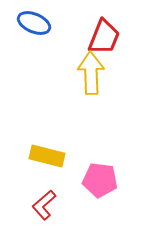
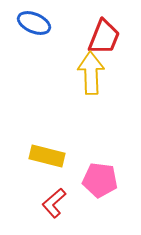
red L-shape: moved 10 px right, 2 px up
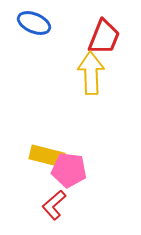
pink pentagon: moved 31 px left, 10 px up
red L-shape: moved 2 px down
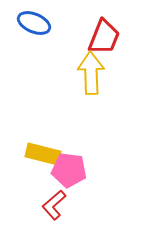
yellow rectangle: moved 4 px left, 2 px up
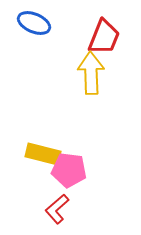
red L-shape: moved 3 px right, 4 px down
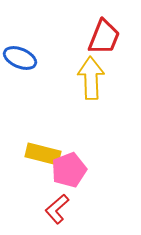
blue ellipse: moved 14 px left, 35 px down
yellow arrow: moved 5 px down
pink pentagon: rotated 28 degrees counterclockwise
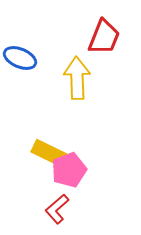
yellow arrow: moved 14 px left
yellow rectangle: moved 6 px right, 1 px up; rotated 12 degrees clockwise
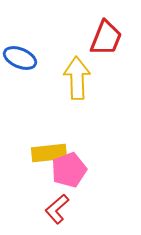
red trapezoid: moved 2 px right, 1 px down
yellow rectangle: rotated 32 degrees counterclockwise
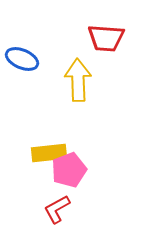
red trapezoid: rotated 72 degrees clockwise
blue ellipse: moved 2 px right, 1 px down
yellow arrow: moved 1 px right, 2 px down
red L-shape: rotated 12 degrees clockwise
